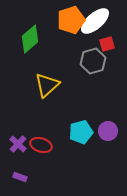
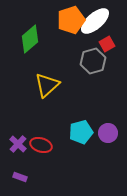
red square: rotated 14 degrees counterclockwise
purple circle: moved 2 px down
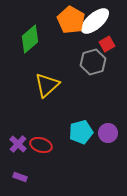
orange pentagon: rotated 24 degrees counterclockwise
gray hexagon: moved 1 px down
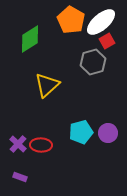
white ellipse: moved 6 px right, 1 px down
green diamond: rotated 8 degrees clockwise
red square: moved 3 px up
red ellipse: rotated 15 degrees counterclockwise
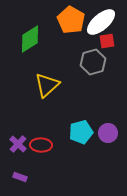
red square: rotated 21 degrees clockwise
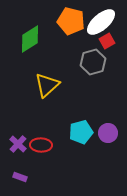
orange pentagon: moved 1 px down; rotated 16 degrees counterclockwise
red square: rotated 21 degrees counterclockwise
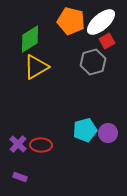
yellow triangle: moved 11 px left, 18 px up; rotated 12 degrees clockwise
cyan pentagon: moved 4 px right, 2 px up
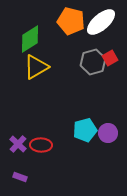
red square: moved 3 px right, 17 px down
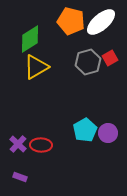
gray hexagon: moved 5 px left
cyan pentagon: rotated 15 degrees counterclockwise
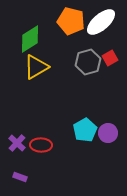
purple cross: moved 1 px left, 1 px up
